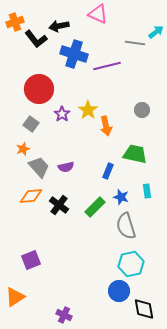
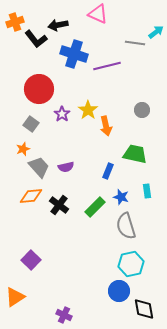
black arrow: moved 1 px left, 1 px up
purple square: rotated 24 degrees counterclockwise
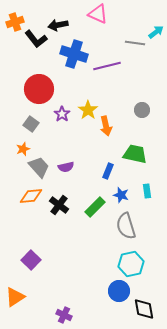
blue star: moved 2 px up
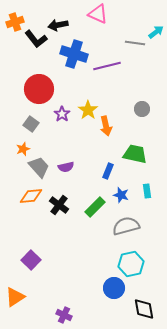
gray circle: moved 1 px up
gray semicircle: rotated 92 degrees clockwise
blue circle: moved 5 px left, 3 px up
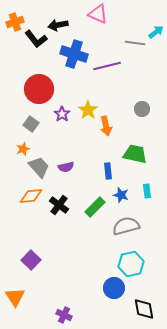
blue rectangle: rotated 28 degrees counterclockwise
orange triangle: rotated 30 degrees counterclockwise
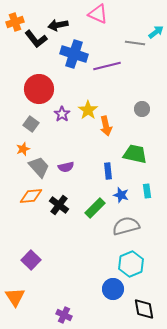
green rectangle: moved 1 px down
cyan hexagon: rotated 10 degrees counterclockwise
blue circle: moved 1 px left, 1 px down
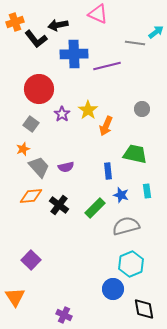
blue cross: rotated 20 degrees counterclockwise
orange arrow: rotated 36 degrees clockwise
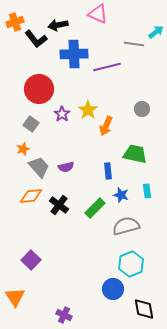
gray line: moved 1 px left, 1 px down
purple line: moved 1 px down
